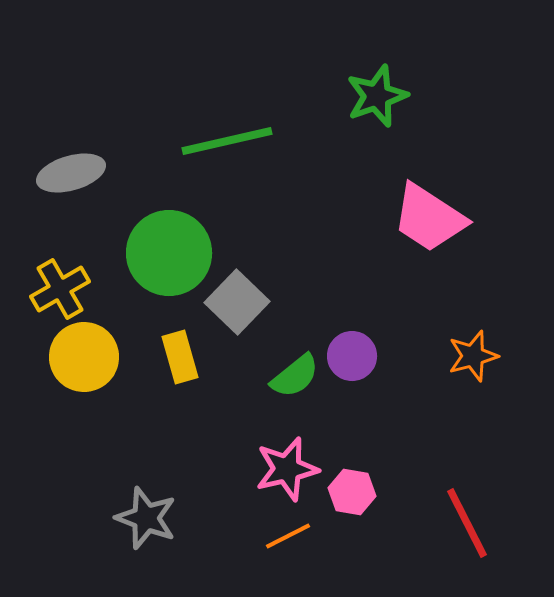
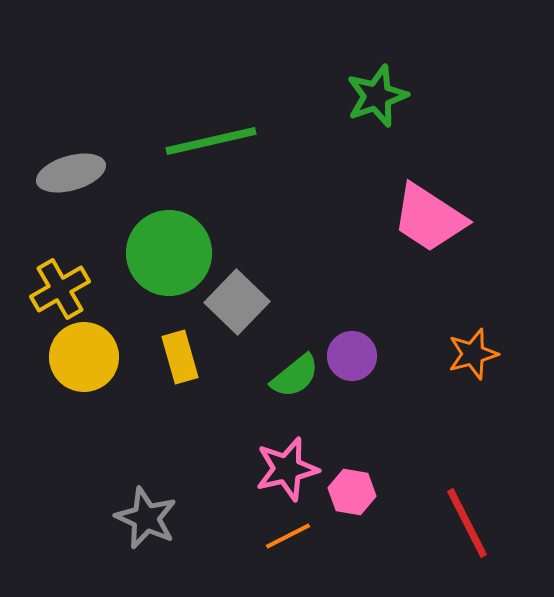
green line: moved 16 px left
orange star: moved 2 px up
gray star: rotated 4 degrees clockwise
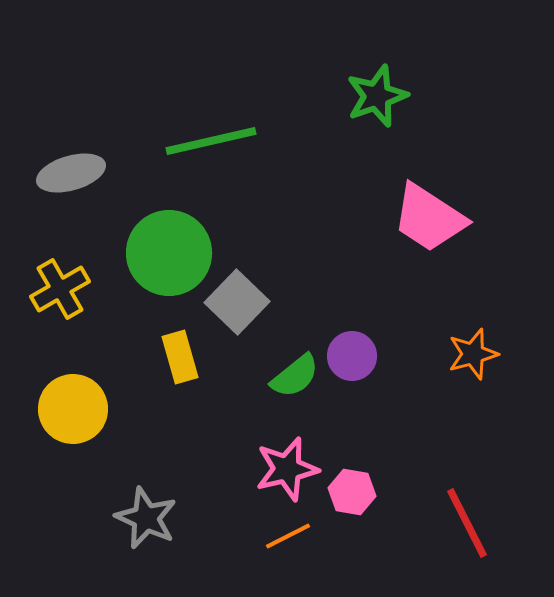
yellow circle: moved 11 px left, 52 px down
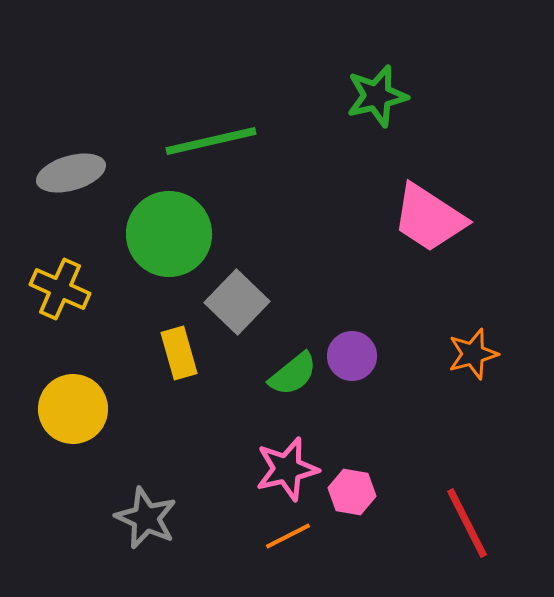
green star: rotated 6 degrees clockwise
green circle: moved 19 px up
yellow cross: rotated 36 degrees counterclockwise
yellow rectangle: moved 1 px left, 4 px up
green semicircle: moved 2 px left, 2 px up
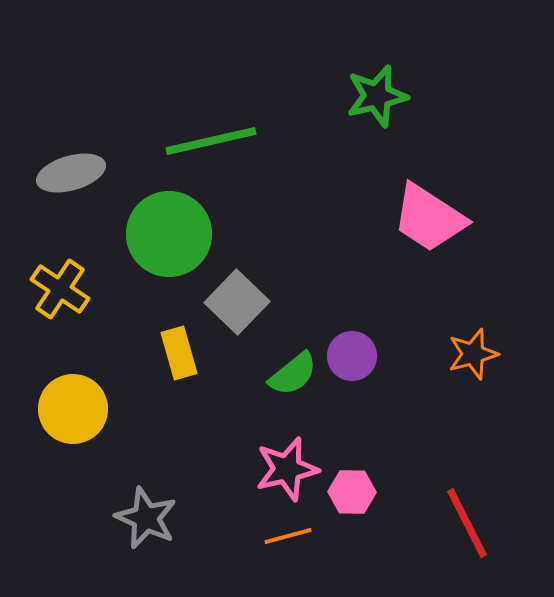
yellow cross: rotated 10 degrees clockwise
pink hexagon: rotated 9 degrees counterclockwise
orange line: rotated 12 degrees clockwise
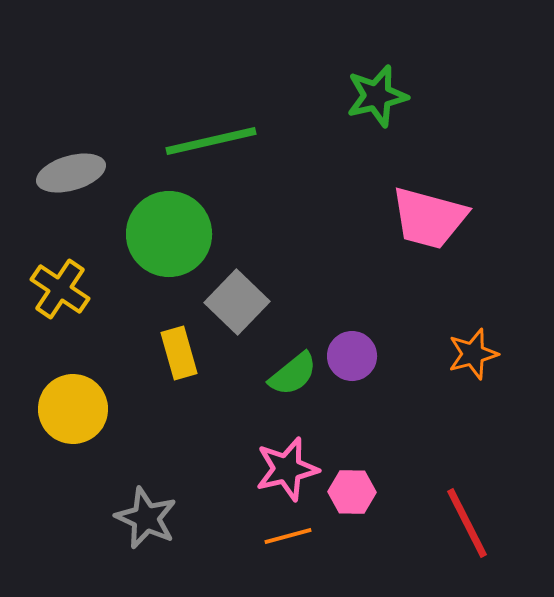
pink trapezoid: rotated 18 degrees counterclockwise
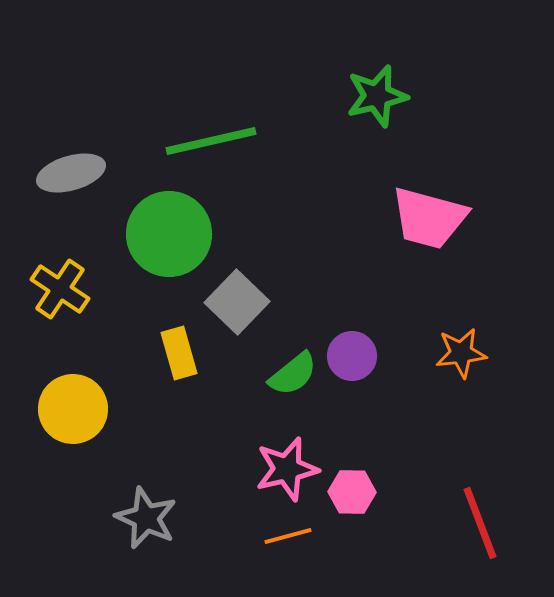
orange star: moved 12 px left, 1 px up; rotated 9 degrees clockwise
red line: moved 13 px right; rotated 6 degrees clockwise
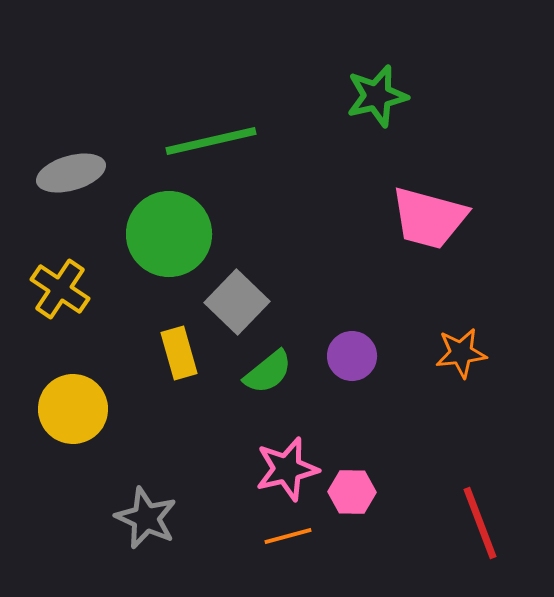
green semicircle: moved 25 px left, 2 px up
